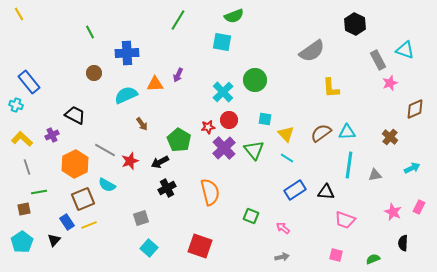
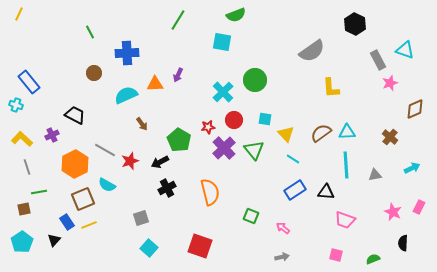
yellow line at (19, 14): rotated 56 degrees clockwise
green semicircle at (234, 16): moved 2 px right, 1 px up
red circle at (229, 120): moved 5 px right
cyan line at (287, 158): moved 6 px right, 1 px down
cyan line at (349, 165): moved 3 px left; rotated 12 degrees counterclockwise
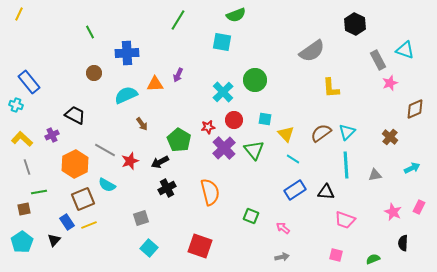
cyan triangle at (347, 132): rotated 42 degrees counterclockwise
